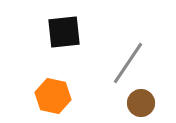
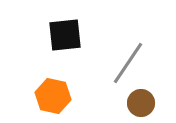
black square: moved 1 px right, 3 px down
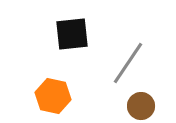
black square: moved 7 px right, 1 px up
brown circle: moved 3 px down
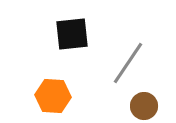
orange hexagon: rotated 8 degrees counterclockwise
brown circle: moved 3 px right
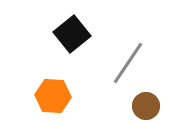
black square: rotated 33 degrees counterclockwise
brown circle: moved 2 px right
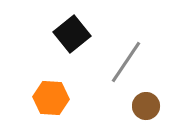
gray line: moved 2 px left, 1 px up
orange hexagon: moved 2 px left, 2 px down
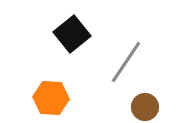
brown circle: moved 1 px left, 1 px down
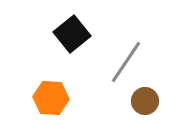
brown circle: moved 6 px up
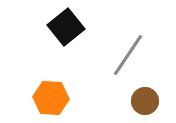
black square: moved 6 px left, 7 px up
gray line: moved 2 px right, 7 px up
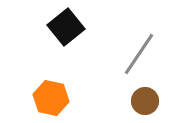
gray line: moved 11 px right, 1 px up
orange hexagon: rotated 8 degrees clockwise
